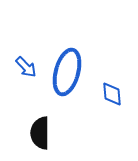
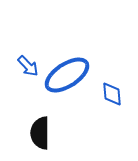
blue arrow: moved 2 px right, 1 px up
blue ellipse: moved 3 px down; rotated 42 degrees clockwise
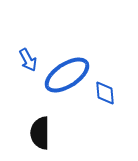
blue arrow: moved 6 px up; rotated 15 degrees clockwise
blue diamond: moved 7 px left, 1 px up
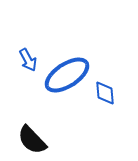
black semicircle: moved 8 px left, 7 px down; rotated 44 degrees counterclockwise
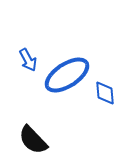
black semicircle: moved 1 px right
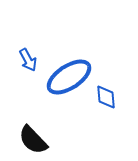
blue ellipse: moved 2 px right, 2 px down
blue diamond: moved 1 px right, 4 px down
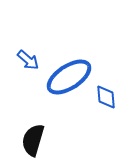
blue arrow: rotated 20 degrees counterclockwise
black semicircle: rotated 60 degrees clockwise
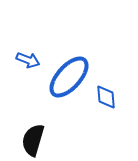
blue arrow: rotated 20 degrees counterclockwise
blue ellipse: rotated 15 degrees counterclockwise
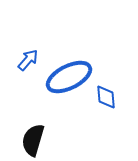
blue arrow: rotated 70 degrees counterclockwise
blue ellipse: rotated 21 degrees clockwise
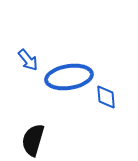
blue arrow: rotated 100 degrees clockwise
blue ellipse: rotated 18 degrees clockwise
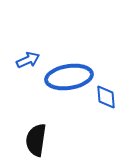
blue arrow: rotated 75 degrees counterclockwise
black semicircle: moved 3 px right; rotated 8 degrees counterclockwise
